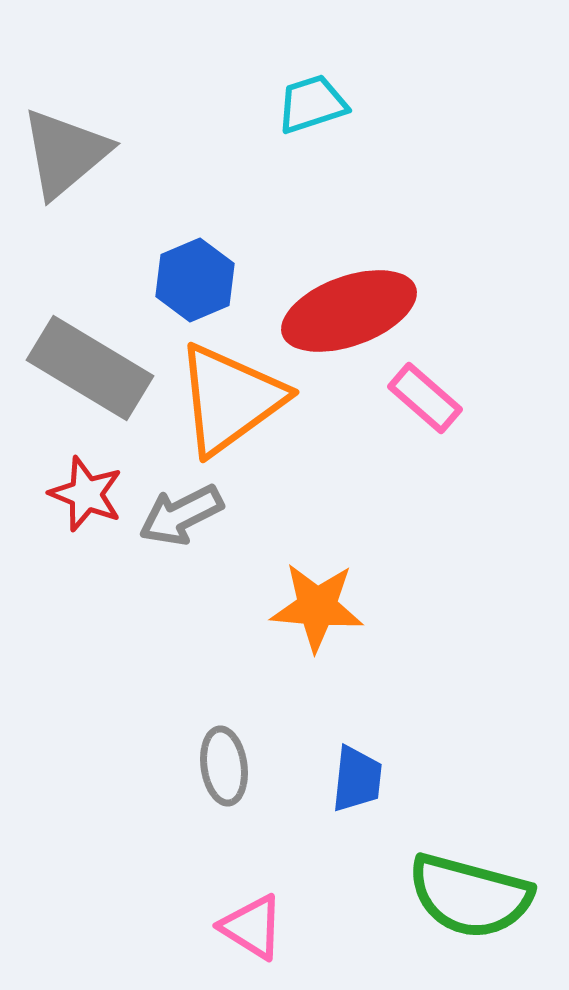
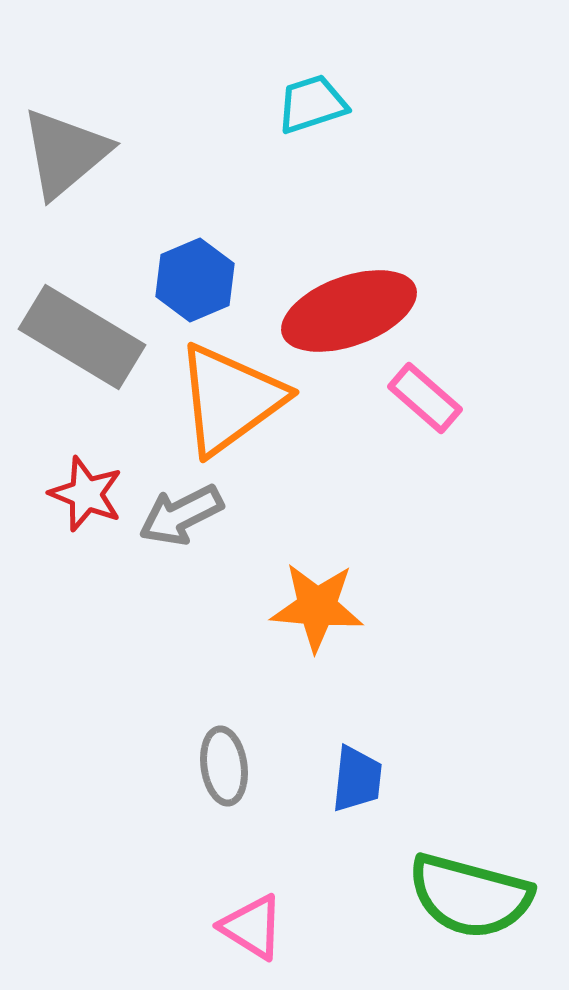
gray rectangle: moved 8 px left, 31 px up
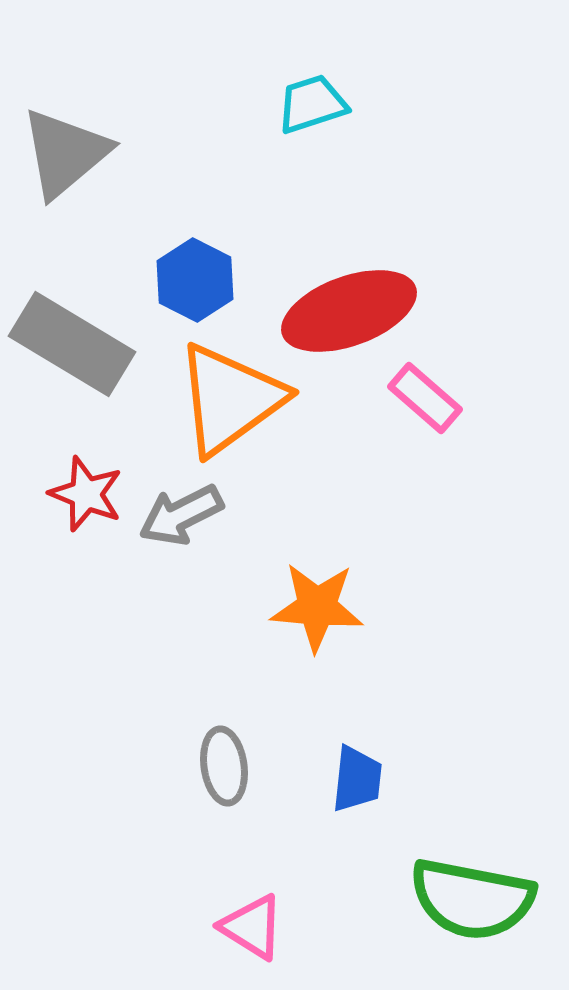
blue hexagon: rotated 10 degrees counterclockwise
gray rectangle: moved 10 px left, 7 px down
green semicircle: moved 2 px right, 3 px down; rotated 4 degrees counterclockwise
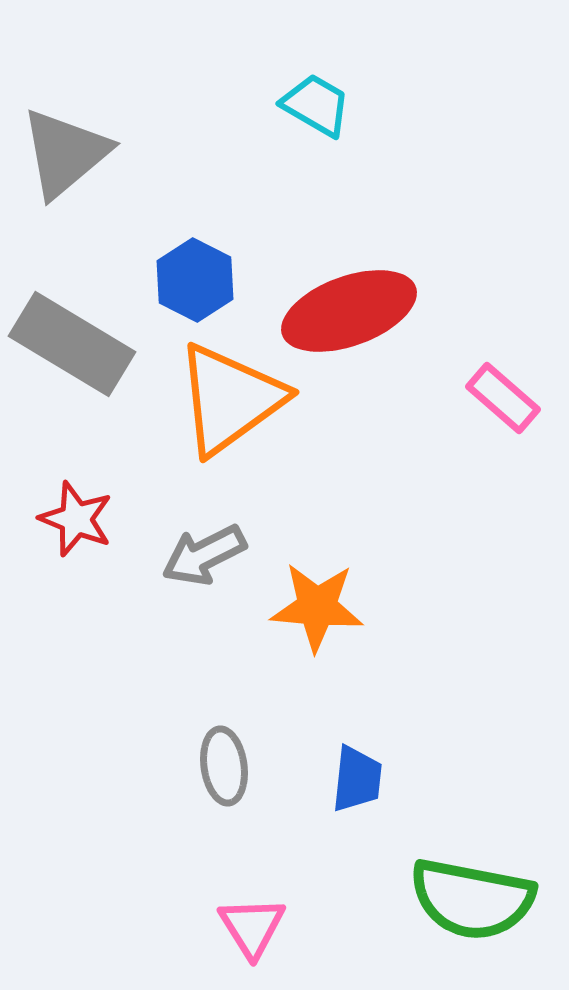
cyan trapezoid: moved 4 px right, 1 px down; rotated 48 degrees clockwise
pink rectangle: moved 78 px right
red star: moved 10 px left, 25 px down
gray arrow: moved 23 px right, 40 px down
pink triangle: rotated 26 degrees clockwise
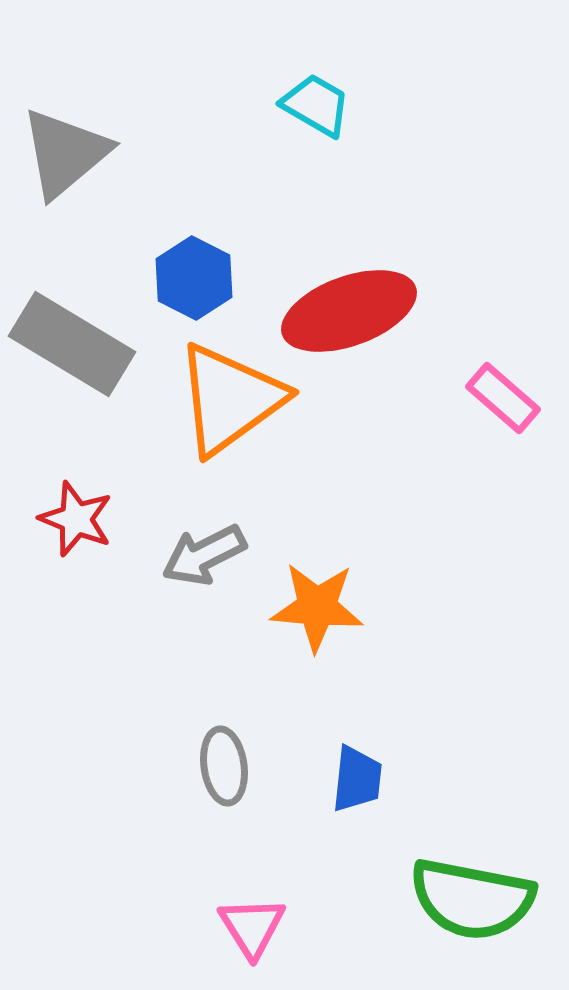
blue hexagon: moved 1 px left, 2 px up
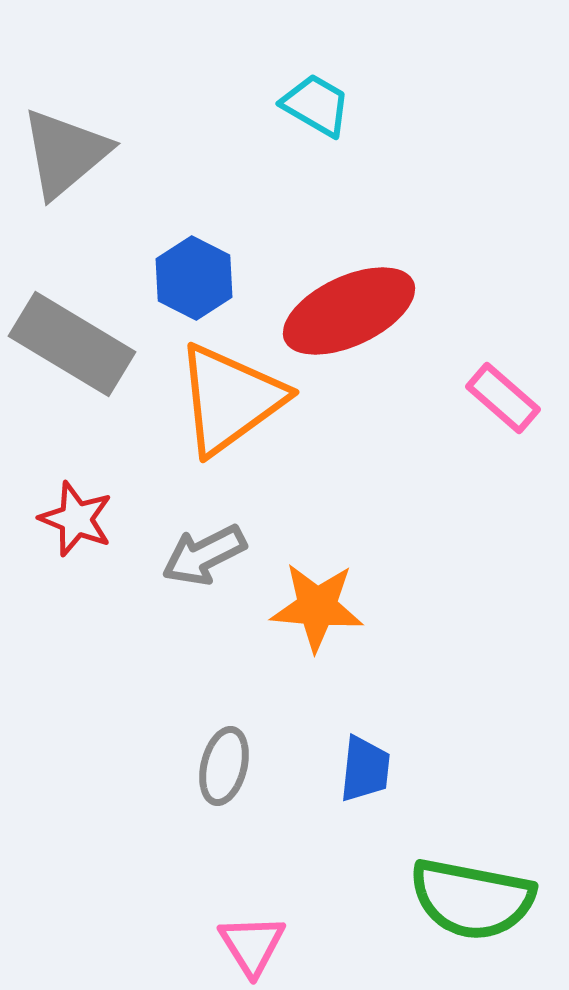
red ellipse: rotated 5 degrees counterclockwise
gray ellipse: rotated 22 degrees clockwise
blue trapezoid: moved 8 px right, 10 px up
pink triangle: moved 18 px down
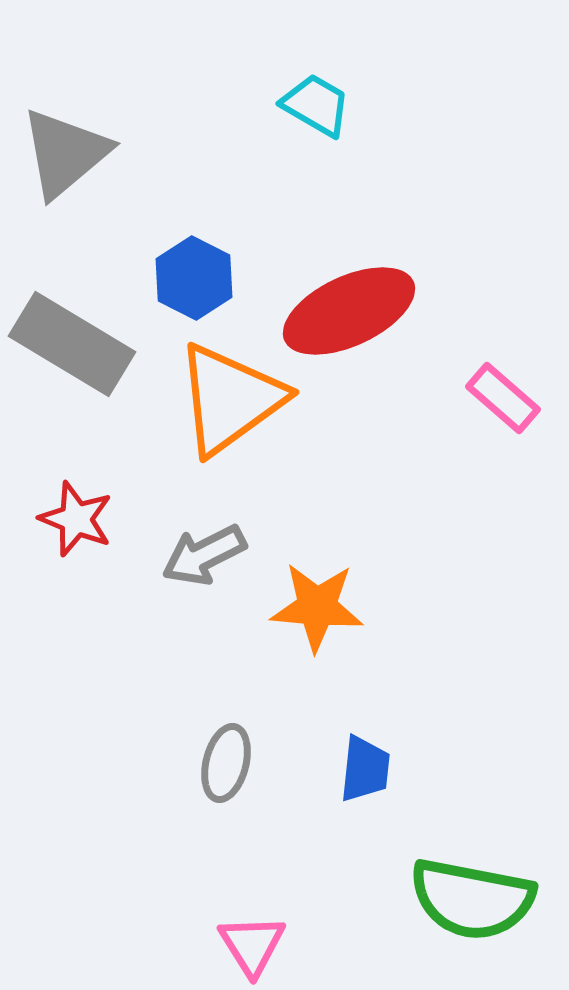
gray ellipse: moved 2 px right, 3 px up
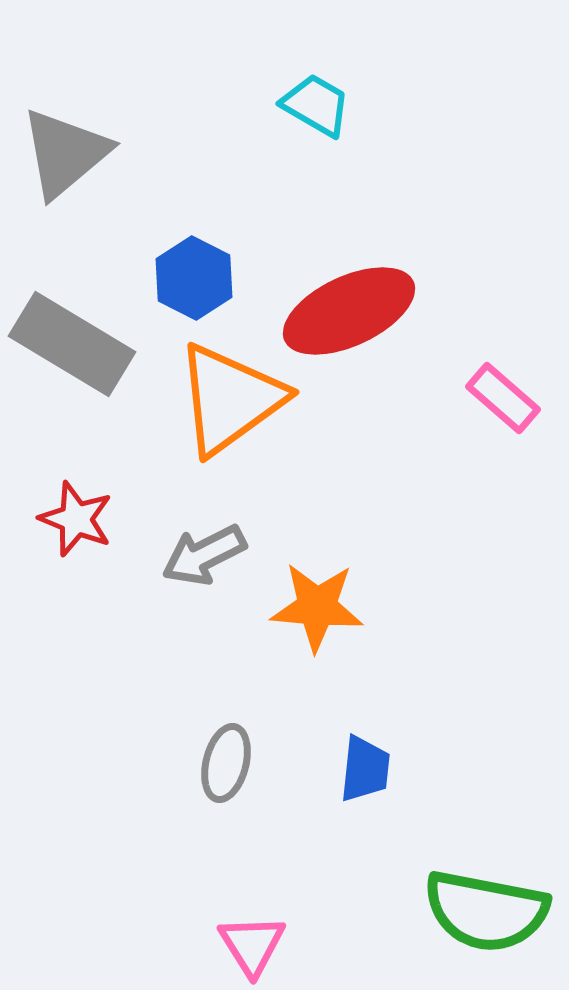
green semicircle: moved 14 px right, 12 px down
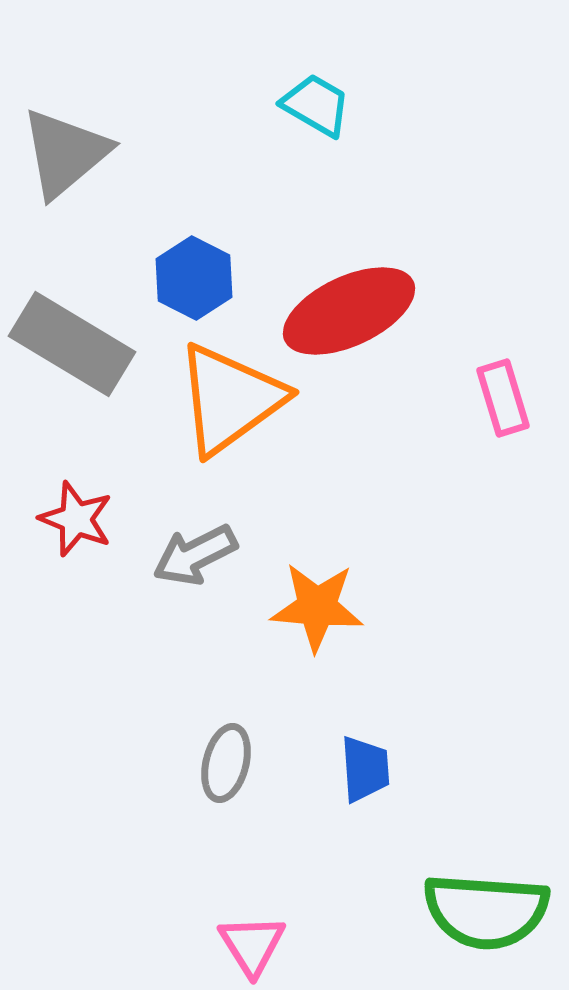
pink rectangle: rotated 32 degrees clockwise
gray arrow: moved 9 px left
blue trapezoid: rotated 10 degrees counterclockwise
green semicircle: rotated 7 degrees counterclockwise
